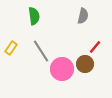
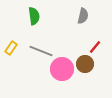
gray line: rotated 35 degrees counterclockwise
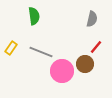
gray semicircle: moved 9 px right, 3 px down
red line: moved 1 px right
gray line: moved 1 px down
pink circle: moved 2 px down
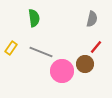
green semicircle: moved 2 px down
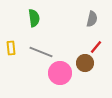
yellow rectangle: rotated 40 degrees counterclockwise
brown circle: moved 1 px up
pink circle: moved 2 px left, 2 px down
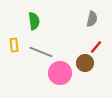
green semicircle: moved 3 px down
yellow rectangle: moved 3 px right, 3 px up
